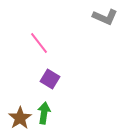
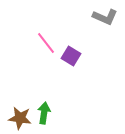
pink line: moved 7 px right
purple square: moved 21 px right, 23 px up
brown star: rotated 30 degrees counterclockwise
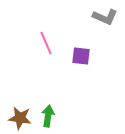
pink line: rotated 15 degrees clockwise
purple square: moved 10 px right; rotated 24 degrees counterclockwise
green arrow: moved 4 px right, 3 px down
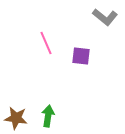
gray L-shape: rotated 15 degrees clockwise
brown star: moved 4 px left
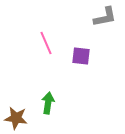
gray L-shape: rotated 50 degrees counterclockwise
green arrow: moved 13 px up
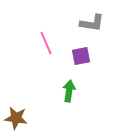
gray L-shape: moved 13 px left, 6 px down; rotated 20 degrees clockwise
purple square: rotated 18 degrees counterclockwise
green arrow: moved 21 px right, 12 px up
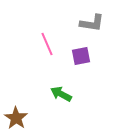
pink line: moved 1 px right, 1 px down
green arrow: moved 8 px left, 3 px down; rotated 70 degrees counterclockwise
brown star: rotated 25 degrees clockwise
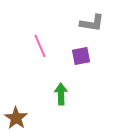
pink line: moved 7 px left, 2 px down
green arrow: rotated 60 degrees clockwise
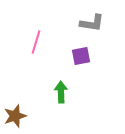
pink line: moved 4 px left, 4 px up; rotated 40 degrees clockwise
green arrow: moved 2 px up
brown star: moved 1 px left, 2 px up; rotated 20 degrees clockwise
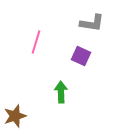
purple square: rotated 36 degrees clockwise
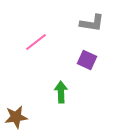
pink line: rotated 35 degrees clockwise
purple square: moved 6 px right, 4 px down
brown star: moved 1 px right, 1 px down; rotated 10 degrees clockwise
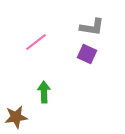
gray L-shape: moved 4 px down
purple square: moved 6 px up
green arrow: moved 17 px left
